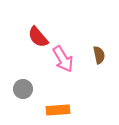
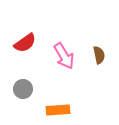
red semicircle: moved 13 px left, 6 px down; rotated 85 degrees counterclockwise
pink arrow: moved 1 px right, 3 px up
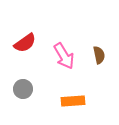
orange rectangle: moved 15 px right, 9 px up
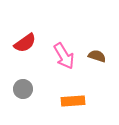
brown semicircle: moved 2 px left, 1 px down; rotated 60 degrees counterclockwise
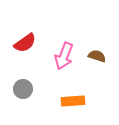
pink arrow: rotated 52 degrees clockwise
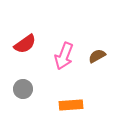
red semicircle: moved 1 px down
brown semicircle: rotated 48 degrees counterclockwise
orange rectangle: moved 2 px left, 4 px down
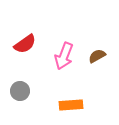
gray circle: moved 3 px left, 2 px down
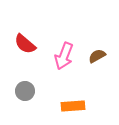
red semicircle: rotated 75 degrees clockwise
gray circle: moved 5 px right
orange rectangle: moved 2 px right, 1 px down
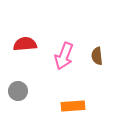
red semicircle: rotated 135 degrees clockwise
brown semicircle: rotated 66 degrees counterclockwise
gray circle: moved 7 px left
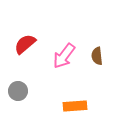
red semicircle: rotated 35 degrees counterclockwise
pink arrow: rotated 16 degrees clockwise
orange rectangle: moved 2 px right
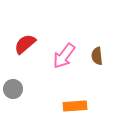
gray circle: moved 5 px left, 2 px up
